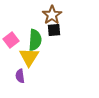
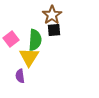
pink square: moved 1 px up
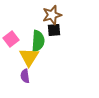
brown star: rotated 18 degrees clockwise
green semicircle: moved 3 px right, 1 px down
purple semicircle: moved 5 px right
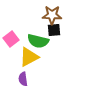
brown star: rotated 18 degrees clockwise
green semicircle: rotated 100 degrees clockwise
yellow triangle: rotated 30 degrees clockwise
purple semicircle: moved 2 px left, 3 px down
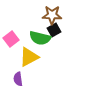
black square: rotated 24 degrees counterclockwise
green semicircle: moved 2 px right, 3 px up
purple semicircle: moved 5 px left
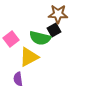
brown star: moved 6 px right, 1 px up
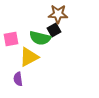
pink square: rotated 28 degrees clockwise
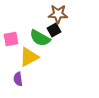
green semicircle: rotated 15 degrees clockwise
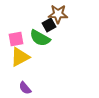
black square: moved 5 px left, 5 px up
pink square: moved 5 px right
yellow triangle: moved 9 px left
purple semicircle: moved 7 px right, 9 px down; rotated 32 degrees counterclockwise
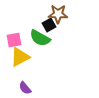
pink square: moved 2 px left, 1 px down
